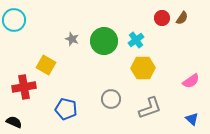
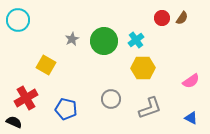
cyan circle: moved 4 px right
gray star: rotated 24 degrees clockwise
red cross: moved 2 px right, 11 px down; rotated 20 degrees counterclockwise
blue triangle: moved 1 px left, 1 px up; rotated 16 degrees counterclockwise
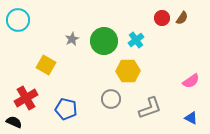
yellow hexagon: moved 15 px left, 3 px down
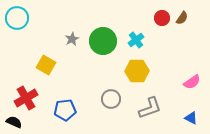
cyan circle: moved 1 px left, 2 px up
green circle: moved 1 px left
yellow hexagon: moved 9 px right
pink semicircle: moved 1 px right, 1 px down
blue pentagon: moved 1 px left, 1 px down; rotated 20 degrees counterclockwise
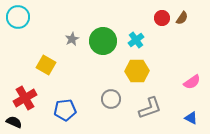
cyan circle: moved 1 px right, 1 px up
red cross: moved 1 px left
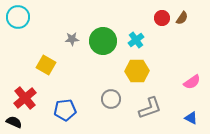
gray star: rotated 24 degrees clockwise
red cross: rotated 10 degrees counterclockwise
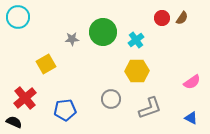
green circle: moved 9 px up
yellow square: moved 1 px up; rotated 30 degrees clockwise
